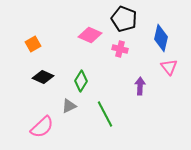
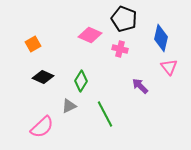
purple arrow: rotated 48 degrees counterclockwise
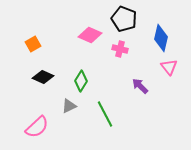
pink semicircle: moved 5 px left
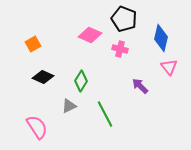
pink semicircle: rotated 80 degrees counterclockwise
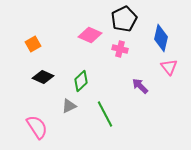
black pentagon: rotated 25 degrees clockwise
green diamond: rotated 15 degrees clockwise
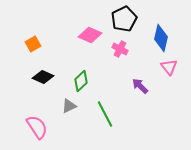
pink cross: rotated 14 degrees clockwise
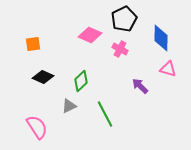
blue diamond: rotated 12 degrees counterclockwise
orange square: rotated 21 degrees clockwise
pink triangle: moved 1 px left, 2 px down; rotated 36 degrees counterclockwise
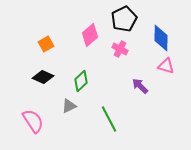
pink diamond: rotated 65 degrees counterclockwise
orange square: moved 13 px right; rotated 21 degrees counterclockwise
pink triangle: moved 2 px left, 3 px up
green line: moved 4 px right, 5 px down
pink semicircle: moved 4 px left, 6 px up
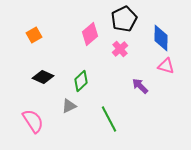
pink diamond: moved 1 px up
orange square: moved 12 px left, 9 px up
pink cross: rotated 21 degrees clockwise
